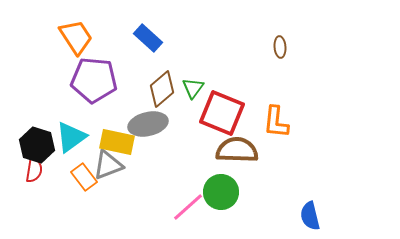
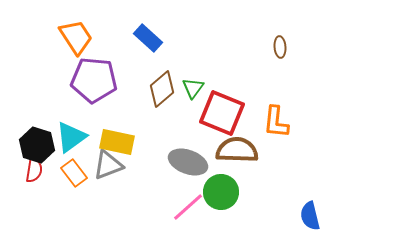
gray ellipse: moved 40 px right, 38 px down; rotated 33 degrees clockwise
orange rectangle: moved 10 px left, 4 px up
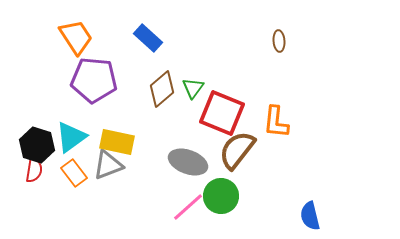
brown ellipse: moved 1 px left, 6 px up
brown semicircle: rotated 54 degrees counterclockwise
green circle: moved 4 px down
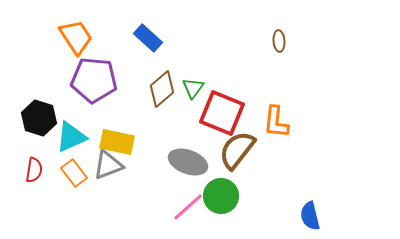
cyan triangle: rotated 12 degrees clockwise
black hexagon: moved 2 px right, 27 px up
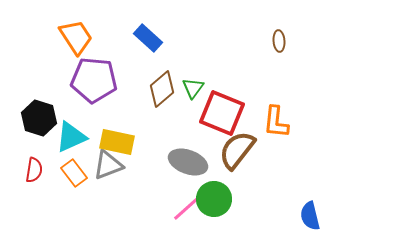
green circle: moved 7 px left, 3 px down
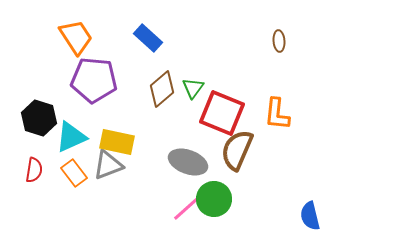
orange L-shape: moved 1 px right, 8 px up
brown semicircle: rotated 15 degrees counterclockwise
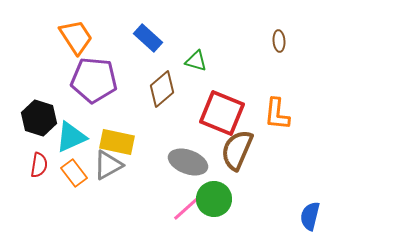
green triangle: moved 3 px right, 27 px up; rotated 50 degrees counterclockwise
gray triangle: rotated 8 degrees counterclockwise
red semicircle: moved 5 px right, 5 px up
blue semicircle: rotated 28 degrees clockwise
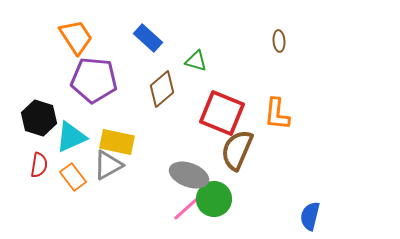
gray ellipse: moved 1 px right, 13 px down
orange rectangle: moved 1 px left, 4 px down
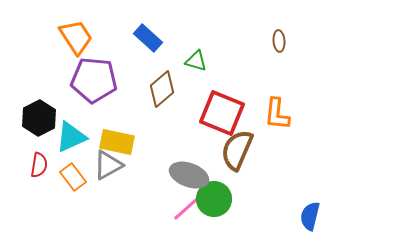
black hexagon: rotated 16 degrees clockwise
